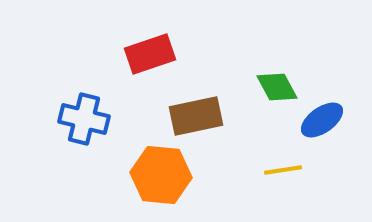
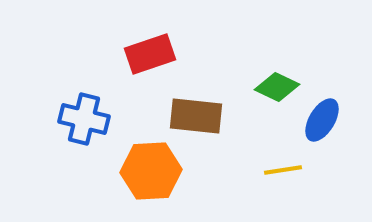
green diamond: rotated 36 degrees counterclockwise
brown rectangle: rotated 18 degrees clockwise
blue ellipse: rotated 24 degrees counterclockwise
orange hexagon: moved 10 px left, 4 px up; rotated 8 degrees counterclockwise
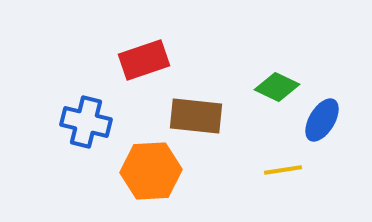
red rectangle: moved 6 px left, 6 px down
blue cross: moved 2 px right, 3 px down
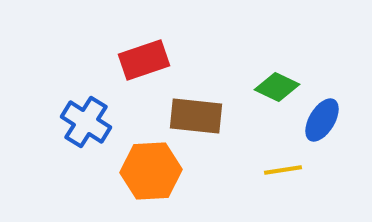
blue cross: rotated 18 degrees clockwise
